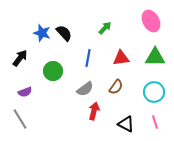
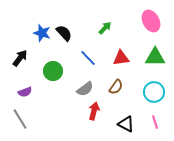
blue line: rotated 54 degrees counterclockwise
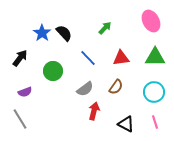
blue star: rotated 18 degrees clockwise
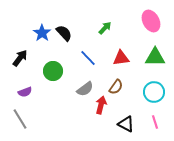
red arrow: moved 7 px right, 6 px up
